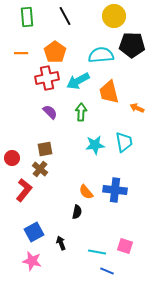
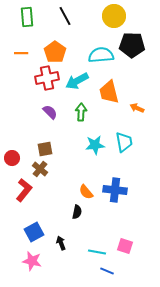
cyan arrow: moved 1 px left
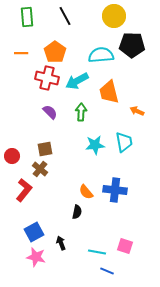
red cross: rotated 25 degrees clockwise
orange arrow: moved 3 px down
red circle: moved 2 px up
pink star: moved 4 px right, 4 px up
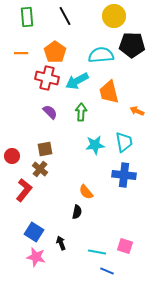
blue cross: moved 9 px right, 15 px up
blue square: rotated 30 degrees counterclockwise
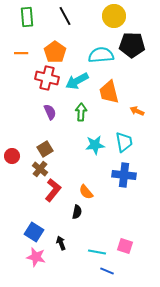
purple semicircle: rotated 21 degrees clockwise
brown square: rotated 21 degrees counterclockwise
red L-shape: moved 29 px right
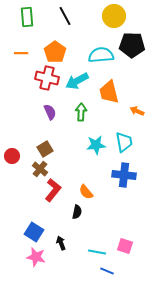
cyan star: moved 1 px right
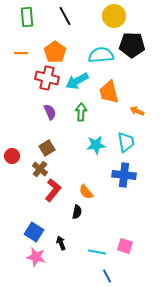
cyan trapezoid: moved 2 px right
brown square: moved 2 px right, 1 px up
blue line: moved 5 px down; rotated 40 degrees clockwise
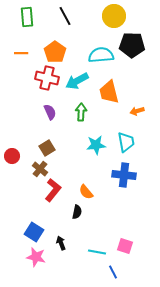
orange arrow: rotated 40 degrees counterclockwise
blue line: moved 6 px right, 4 px up
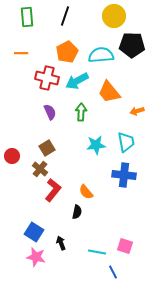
black line: rotated 48 degrees clockwise
orange pentagon: moved 12 px right; rotated 10 degrees clockwise
orange trapezoid: rotated 25 degrees counterclockwise
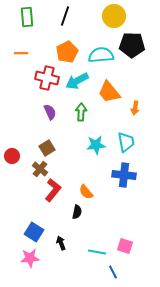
orange arrow: moved 2 px left, 3 px up; rotated 64 degrees counterclockwise
pink star: moved 6 px left, 1 px down; rotated 18 degrees counterclockwise
